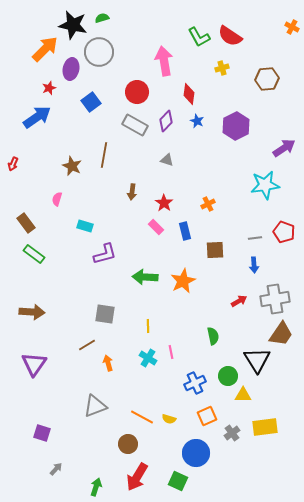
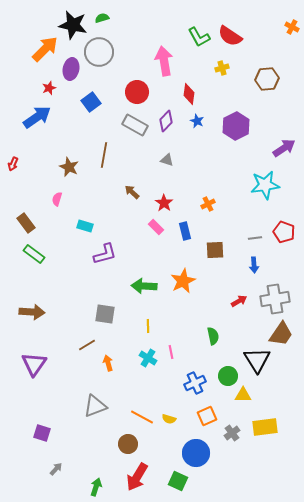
brown star at (72, 166): moved 3 px left, 1 px down
brown arrow at (132, 192): rotated 126 degrees clockwise
green arrow at (145, 277): moved 1 px left, 9 px down
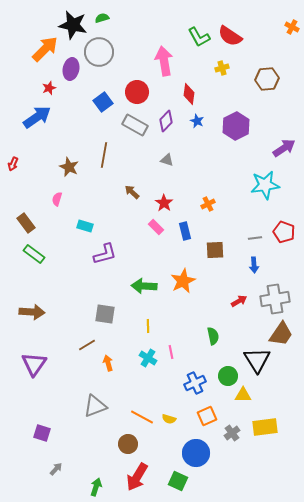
blue square at (91, 102): moved 12 px right
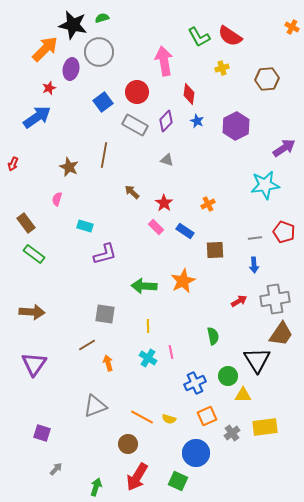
blue rectangle at (185, 231): rotated 42 degrees counterclockwise
